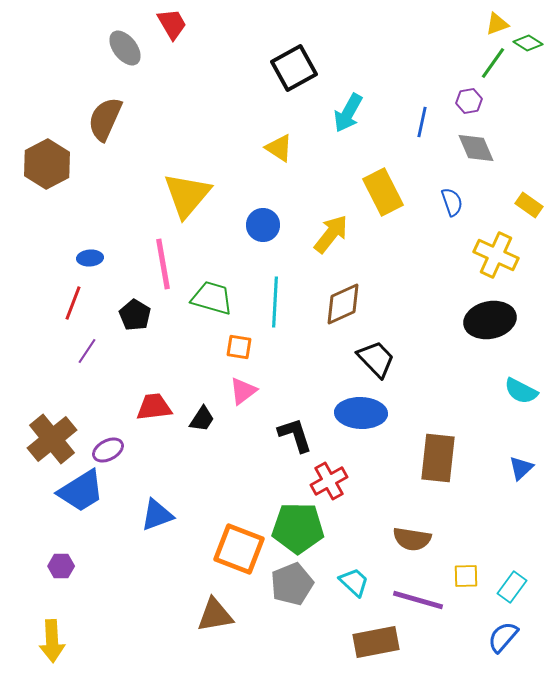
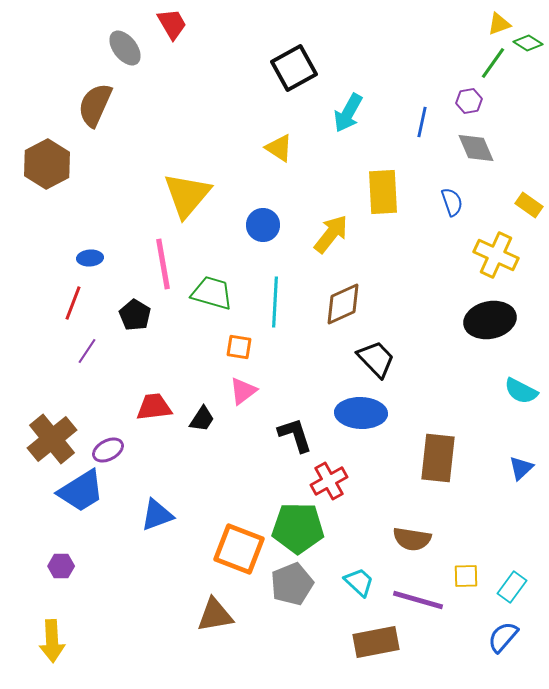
yellow triangle at (497, 24): moved 2 px right
brown semicircle at (105, 119): moved 10 px left, 14 px up
yellow rectangle at (383, 192): rotated 24 degrees clockwise
green trapezoid at (212, 298): moved 5 px up
cyan trapezoid at (354, 582): moved 5 px right
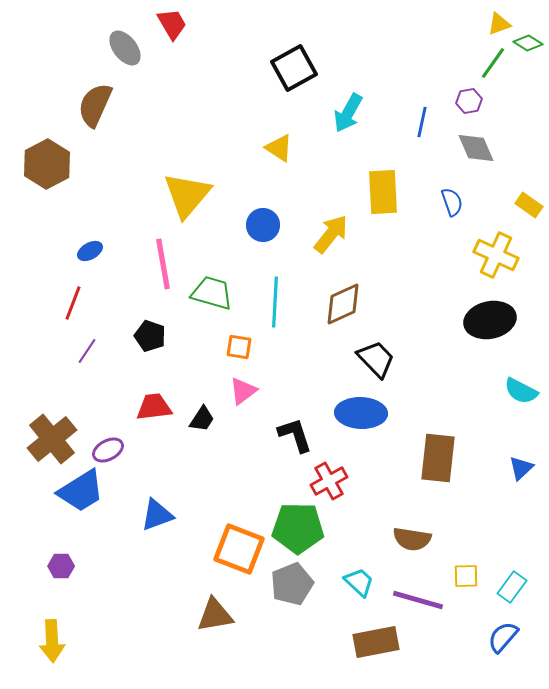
blue ellipse at (90, 258): moved 7 px up; rotated 25 degrees counterclockwise
black pentagon at (135, 315): moved 15 px right, 21 px down; rotated 12 degrees counterclockwise
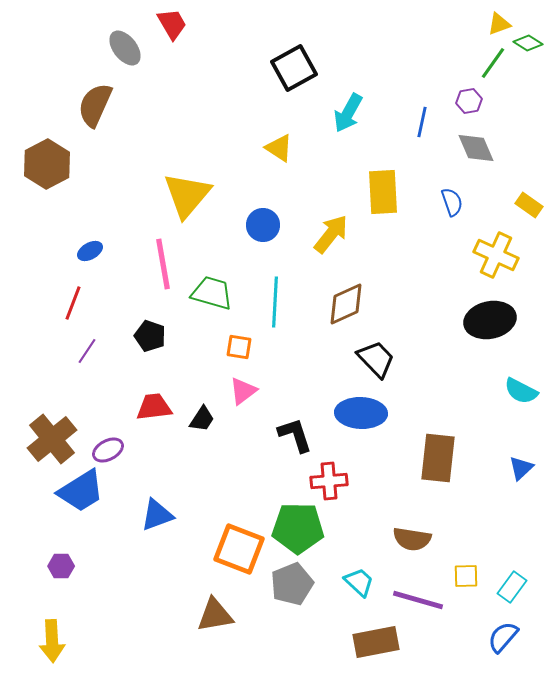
brown diamond at (343, 304): moved 3 px right
red cross at (329, 481): rotated 24 degrees clockwise
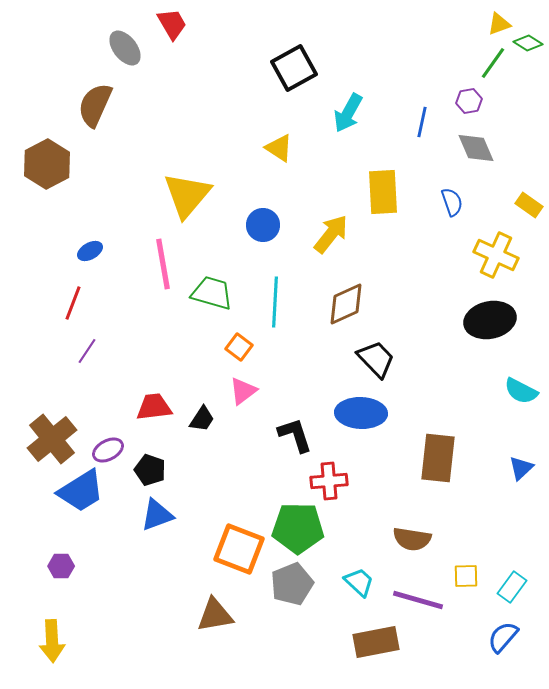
black pentagon at (150, 336): moved 134 px down
orange square at (239, 347): rotated 28 degrees clockwise
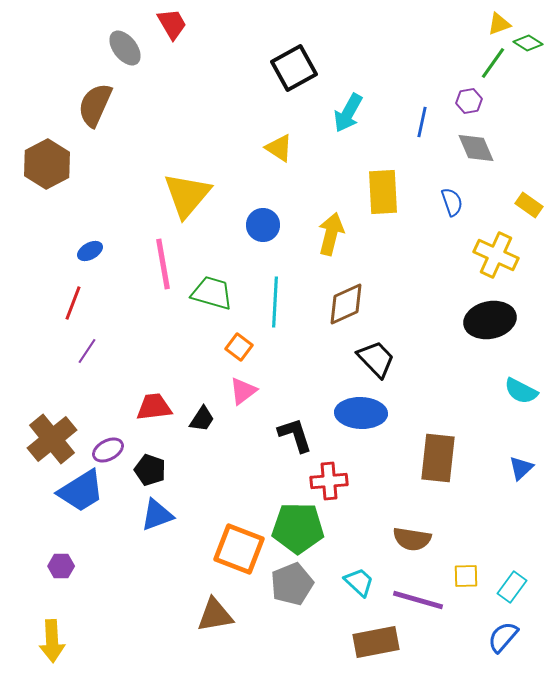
yellow arrow at (331, 234): rotated 24 degrees counterclockwise
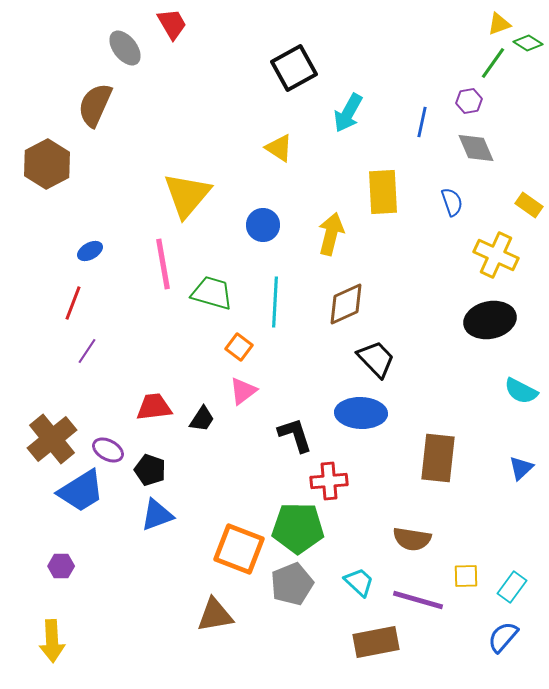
purple ellipse at (108, 450): rotated 56 degrees clockwise
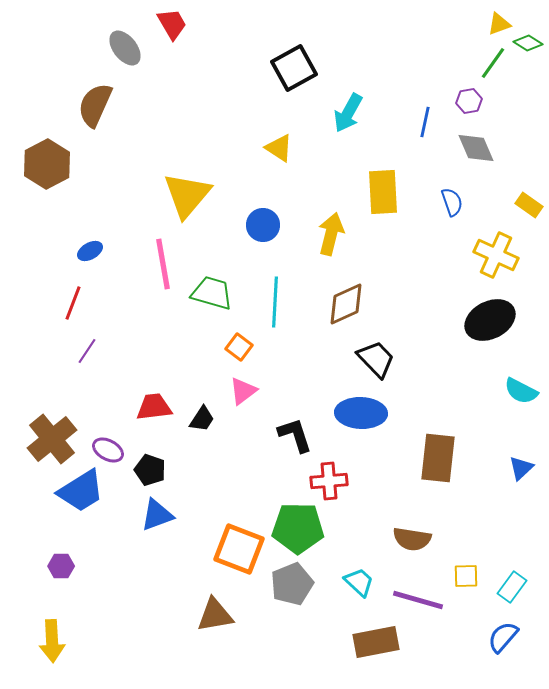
blue line at (422, 122): moved 3 px right
black ellipse at (490, 320): rotated 15 degrees counterclockwise
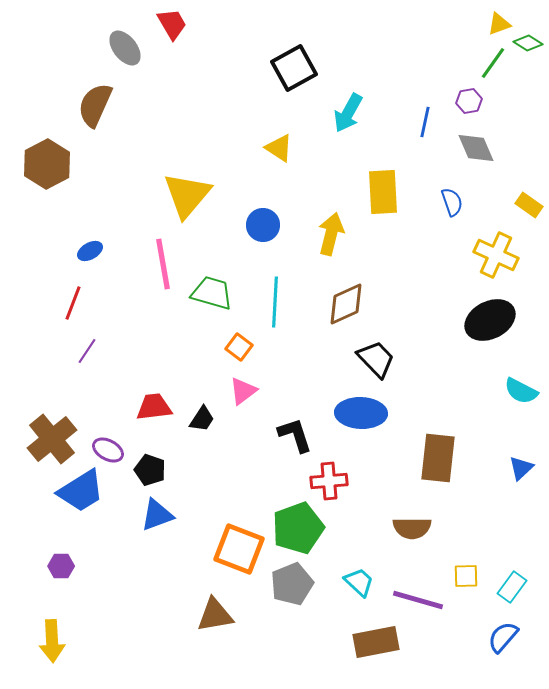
green pentagon at (298, 528): rotated 21 degrees counterclockwise
brown semicircle at (412, 539): moved 11 px up; rotated 9 degrees counterclockwise
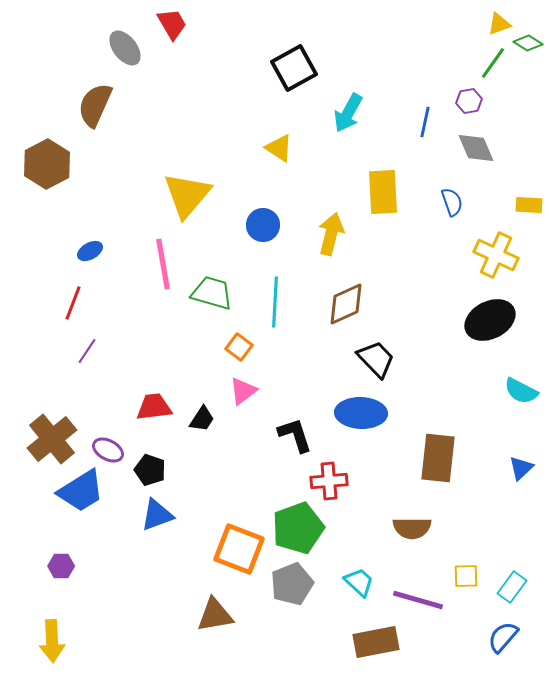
yellow rectangle at (529, 205): rotated 32 degrees counterclockwise
